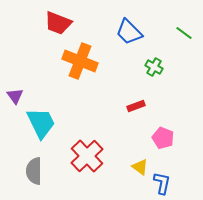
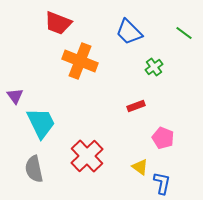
green cross: rotated 24 degrees clockwise
gray semicircle: moved 2 px up; rotated 12 degrees counterclockwise
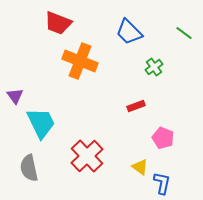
gray semicircle: moved 5 px left, 1 px up
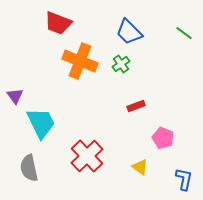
green cross: moved 33 px left, 3 px up
blue L-shape: moved 22 px right, 4 px up
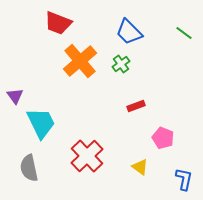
orange cross: rotated 28 degrees clockwise
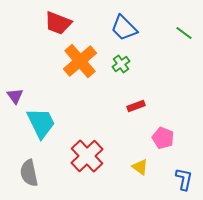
blue trapezoid: moved 5 px left, 4 px up
gray semicircle: moved 5 px down
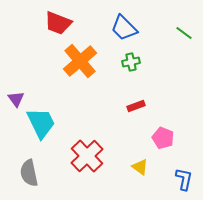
green cross: moved 10 px right, 2 px up; rotated 24 degrees clockwise
purple triangle: moved 1 px right, 3 px down
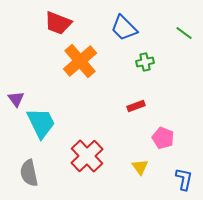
green cross: moved 14 px right
yellow triangle: rotated 18 degrees clockwise
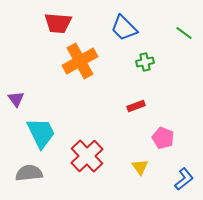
red trapezoid: rotated 16 degrees counterclockwise
orange cross: rotated 12 degrees clockwise
cyan trapezoid: moved 10 px down
gray semicircle: rotated 96 degrees clockwise
blue L-shape: rotated 40 degrees clockwise
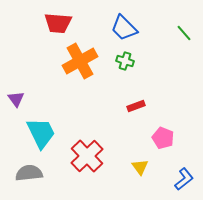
green line: rotated 12 degrees clockwise
green cross: moved 20 px left, 1 px up; rotated 30 degrees clockwise
